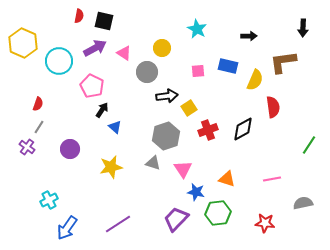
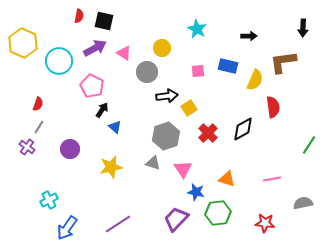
red cross at (208, 130): moved 3 px down; rotated 24 degrees counterclockwise
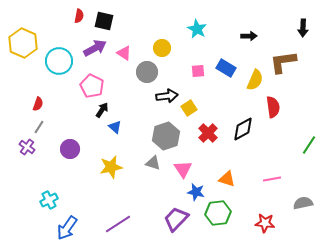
blue rectangle at (228, 66): moved 2 px left, 2 px down; rotated 18 degrees clockwise
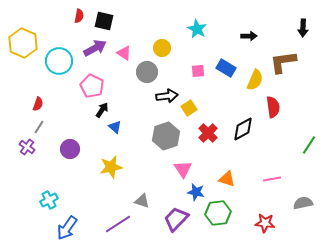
gray triangle at (153, 163): moved 11 px left, 38 px down
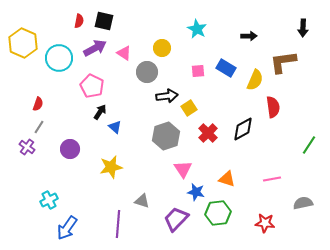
red semicircle at (79, 16): moved 5 px down
cyan circle at (59, 61): moved 3 px up
black arrow at (102, 110): moved 2 px left, 2 px down
purple line at (118, 224): rotated 52 degrees counterclockwise
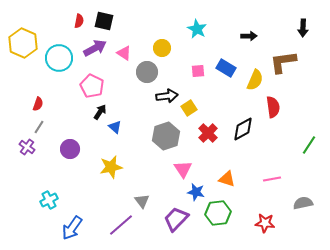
gray triangle at (142, 201): rotated 35 degrees clockwise
purple line at (118, 224): moved 3 px right, 1 px down; rotated 44 degrees clockwise
blue arrow at (67, 228): moved 5 px right
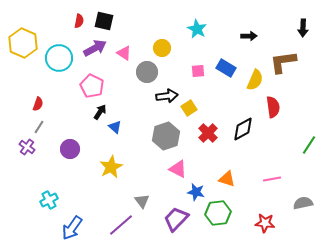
yellow star at (111, 167): rotated 15 degrees counterclockwise
pink triangle at (183, 169): moved 5 px left; rotated 30 degrees counterclockwise
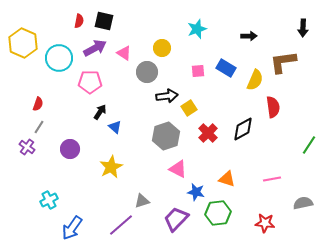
cyan star at (197, 29): rotated 24 degrees clockwise
pink pentagon at (92, 86): moved 2 px left, 4 px up; rotated 25 degrees counterclockwise
gray triangle at (142, 201): rotated 49 degrees clockwise
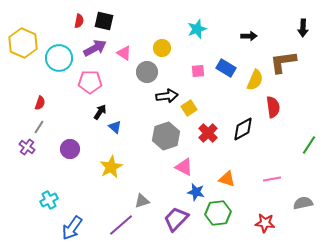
red semicircle at (38, 104): moved 2 px right, 1 px up
pink triangle at (178, 169): moved 6 px right, 2 px up
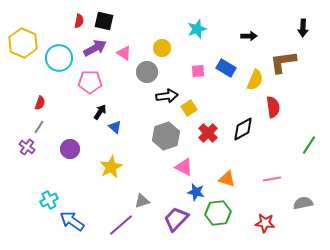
blue arrow at (72, 228): moved 7 px up; rotated 90 degrees clockwise
